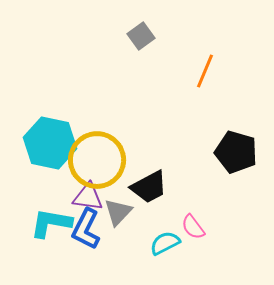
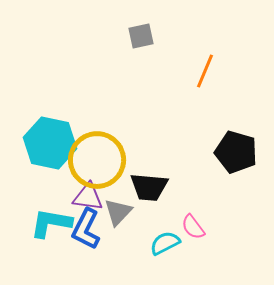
gray square: rotated 24 degrees clockwise
black trapezoid: rotated 33 degrees clockwise
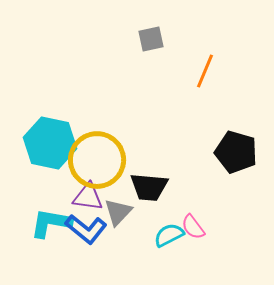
gray square: moved 10 px right, 3 px down
blue L-shape: rotated 78 degrees counterclockwise
cyan semicircle: moved 4 px right, 8 px up
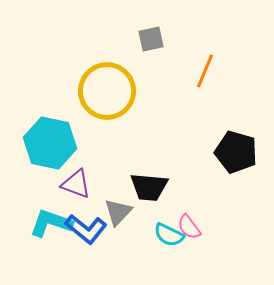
yellow circle: moved 10 px right, 69 px up
purple triangle: moved 12 px left, 13 px up; rotated 12 degrees clockwise
cyan L-shape: rotated 9 degrees clockwise
pink semicircle: moved 4 px left
cyan semicircle: rotated 128 degrees counterclockwise
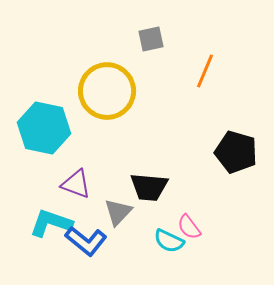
cyan hexagon: moved 6 px left, 15 px up
blue L-shape: moved 12 px down
cyan semicircle: moved 6 px down
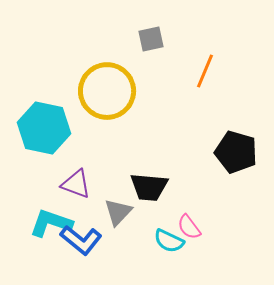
blue L-shape: moved 5 px left, 1 px up
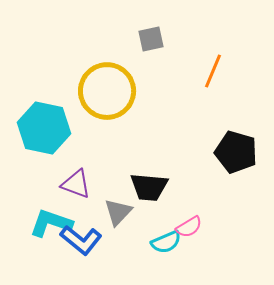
orange line: moved 8 px right
pink semicircle: rotated 84 degrees counterclockwise
cyan semicircle: moved 3 px left, 1 px down; rotated 48 degrees counterclockwise
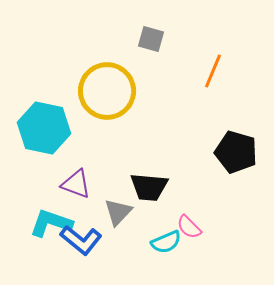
gray square: rotated 28 degrees clockwise
pink semicircle: rotated 76 degrees clockwise
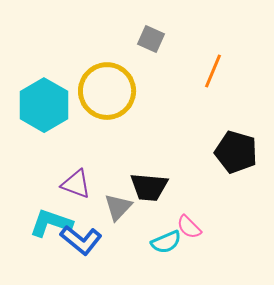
gray square: rotated 8 degrees clockwise
cyan hexagon: moved 23 px up; rotated 18 degrees clockwise
gray triangle: moved 5 px up
